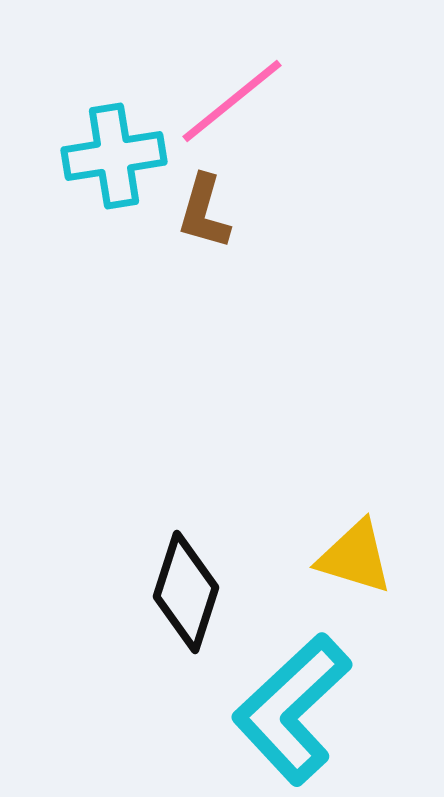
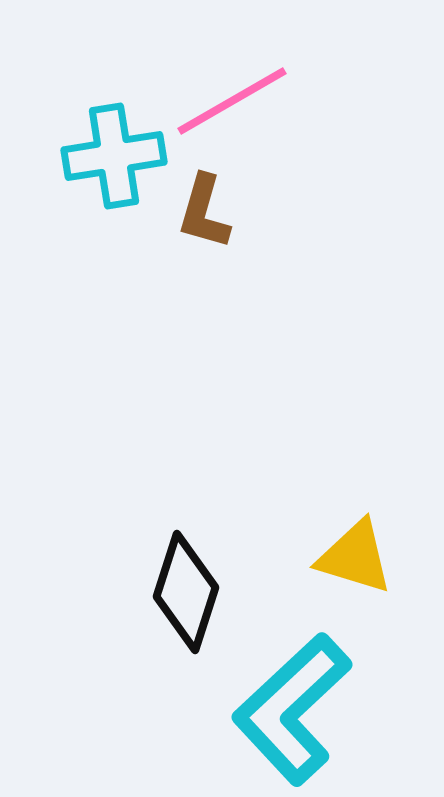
pink line: rotated 9 degrees clockwise
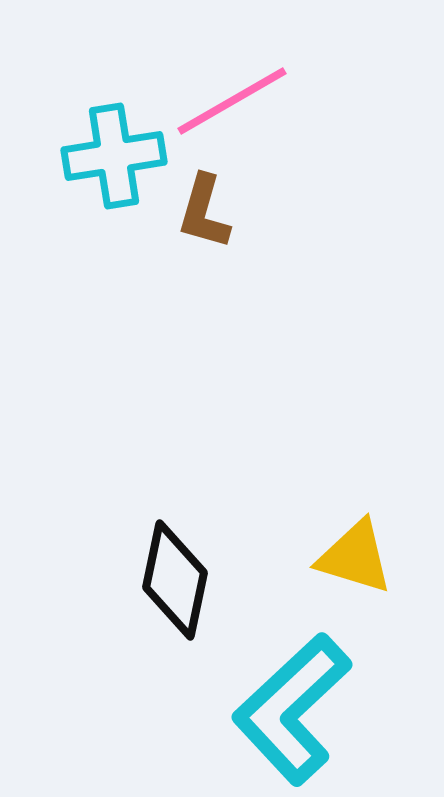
black diamond: moved 11 px left, 12 px up; rotated 6 degrees counterclockwise
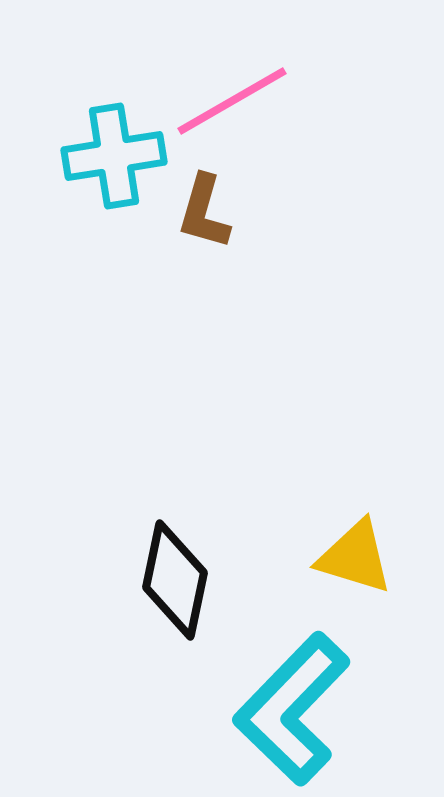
cyan L-shape: rotated 3 degrees counterclockwise
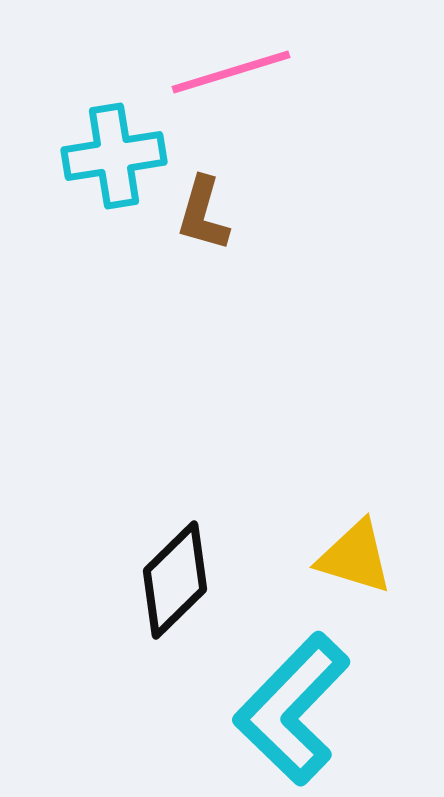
pink line: moved 1 px left, 29 px up; rotated 13 degrees clockwise
brown L-shape: moved 1 px left, 2 px down
black diamond: rotated 34 degrees clockwise
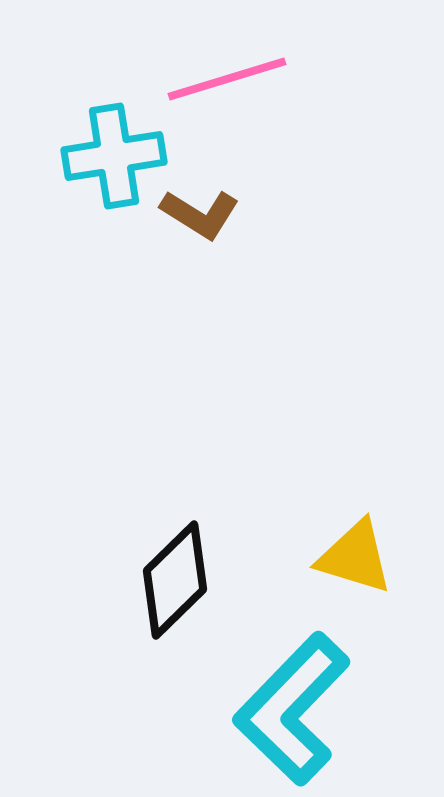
pink line: moved 4 px left, 7 px down
brown L-shape: moved 3 px left; rotated 74 degrees counterclockwise
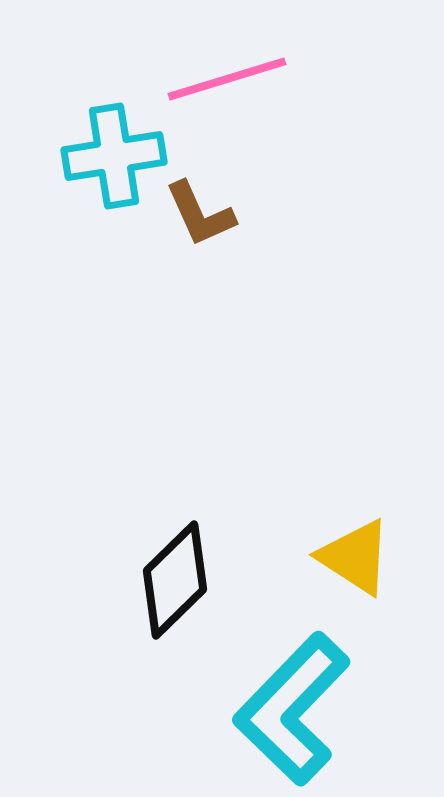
brown L-shape: rotated 34 degrees clockwise
yellow triangle: rotated 16 degrees clockwise
